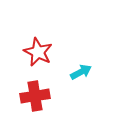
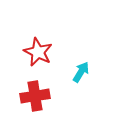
cyan arrow: rotated 30 degrees counterclockwise
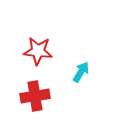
red star: moved 1 px up; rotated 20 degrees counterclockwise
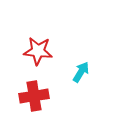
red cross: moved 1 px left
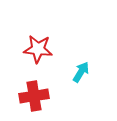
red star: moved 2 px up
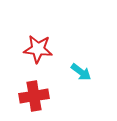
cyan arrow: rotated 95 degrees clockwise
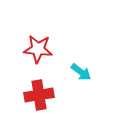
red cross: moved 5 px right, 1 px up
